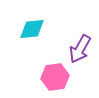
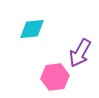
purple arrow: moved 4 px down
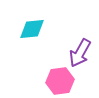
pink hexagon: moved 5 px right, 4 px down
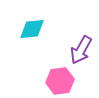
purple arrow: moved 1 px right, 3 px up
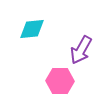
pink hexagon: rotated 8 degrees clockwise
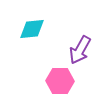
purple arrow: moved 1 px left
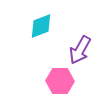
cyan diamond: moved 9 px right, 3 px up; rotated 16 degrees counterclockwise
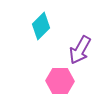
cyan diamond: rotated 24 degrees counterclockwise
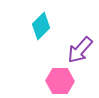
purple arrow: rotated 12 degrees clockwise
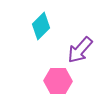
pink hexagon: moved 2 px left
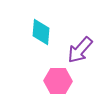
cyan diamond: moved 6 px down; rotated 40 degrees counterclockwise
